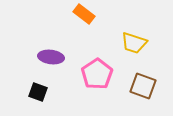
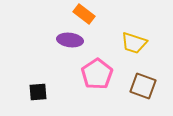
purple ellipse: moved 19 px right, 17 px up
black square: rotated 24 degrees counterclockwise
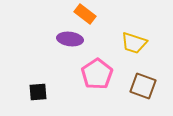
orange rectangle: moved 1 px right
purple ellipse: moved 1 px up
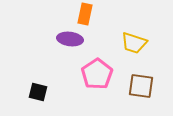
orange rectangle: rotated 65 degrees clockwise
brown square: moved 2 px left; rotated 12 degrees counterclockwise
black square: rotated 18 degrees clockwise
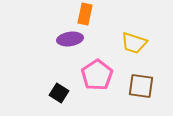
purple ellipse: rotated 15 degrees counterclockwise
pink pentagon: moved 1 px down
black square: moved 21 px right, 1 px down; rotated 18 degrees clockwise
